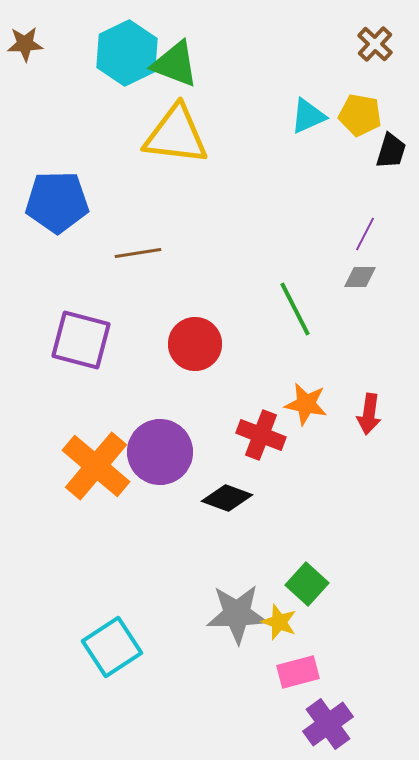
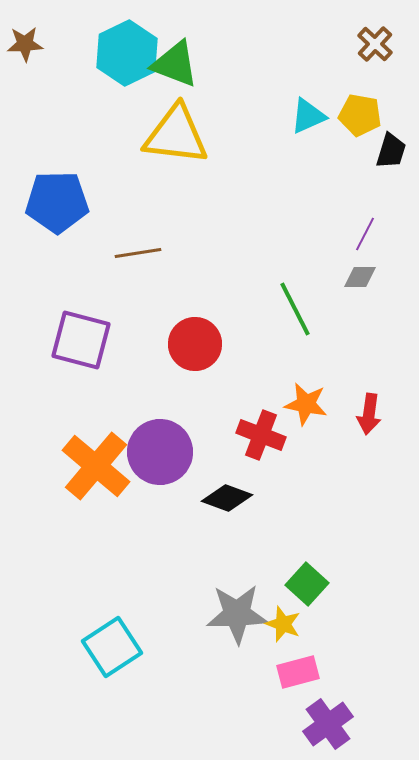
yellow star: moved 4 px right, 2 px down
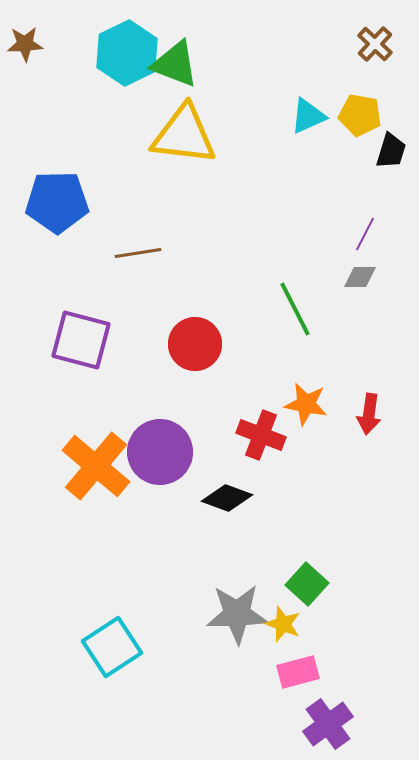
yellow triangle: moved 8 px right
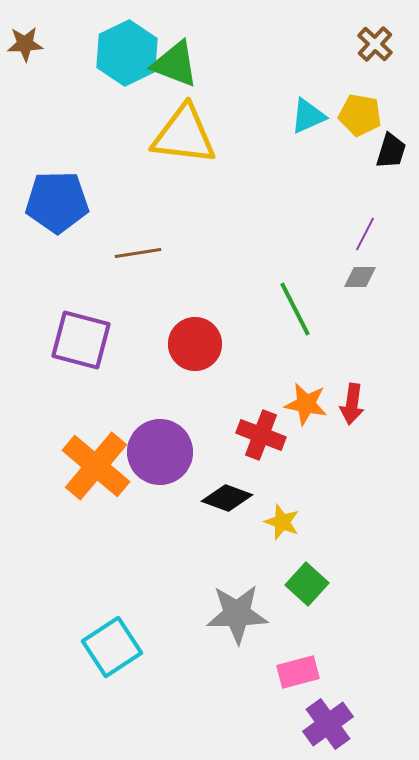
red arrow: moved 17 px left, 10 px up
yellow star: moved 1 px left, 102 px up
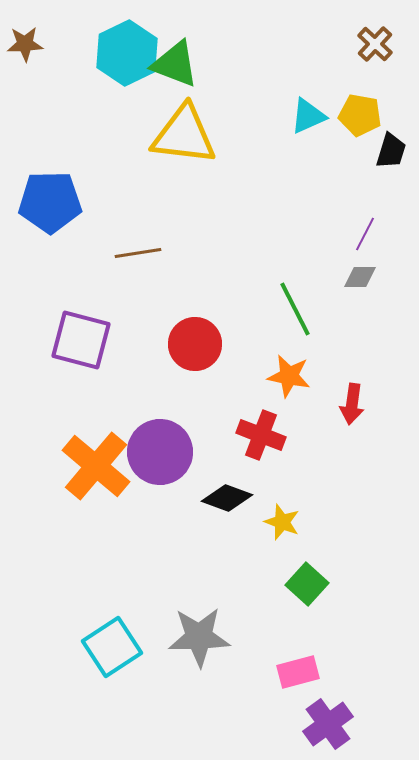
blue pentagon: moved 7 px left
orange star: moved 17 px left, 28 px up
gray star: moved 38 px left, 23 px down
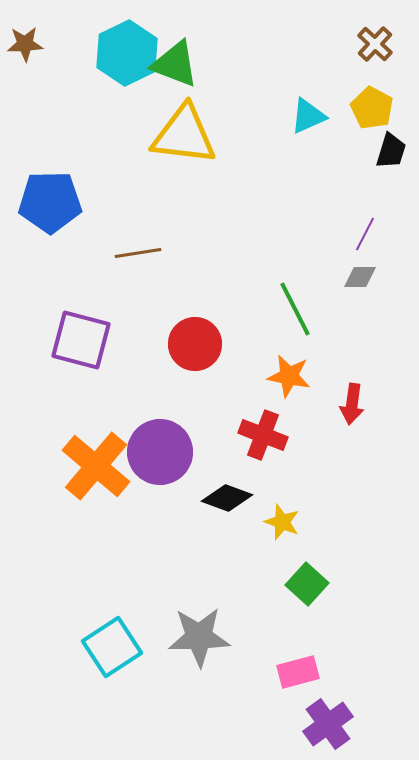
yellow pentagon: moved 12 px right, 7 px up; rotated 18 degrees clockwise
red cross: moved 2 px right
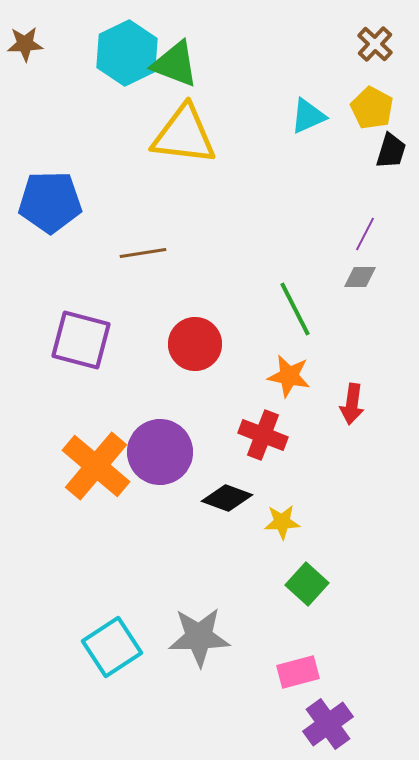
brown line: moved 5 px right
yellow star: rotated 24 degrees counterclockwise
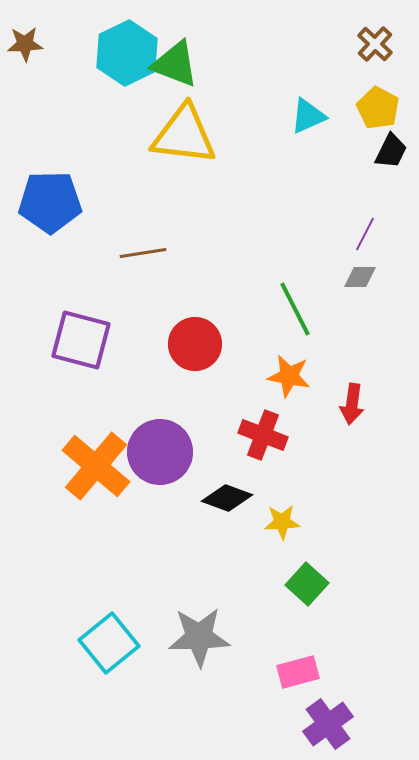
yellow pentagon: moved 6 px right
black trapezoid: rotated 9 degrees clockwise
cyan square: moved 3 px left, 4 px up; rotated 6 degrees counterclockwise
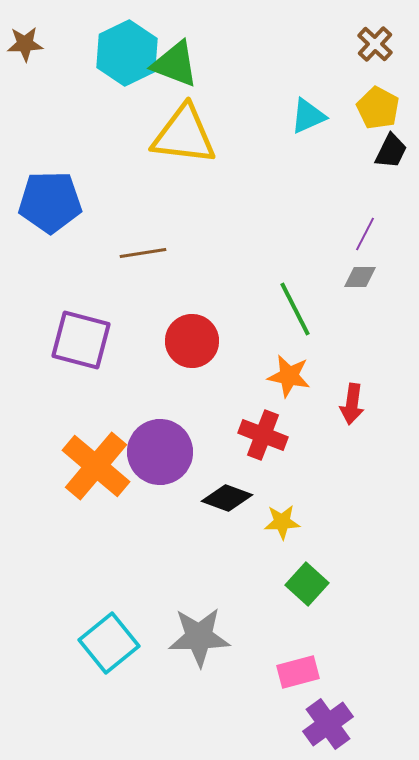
red circle: moved 3 px left, 3 px up
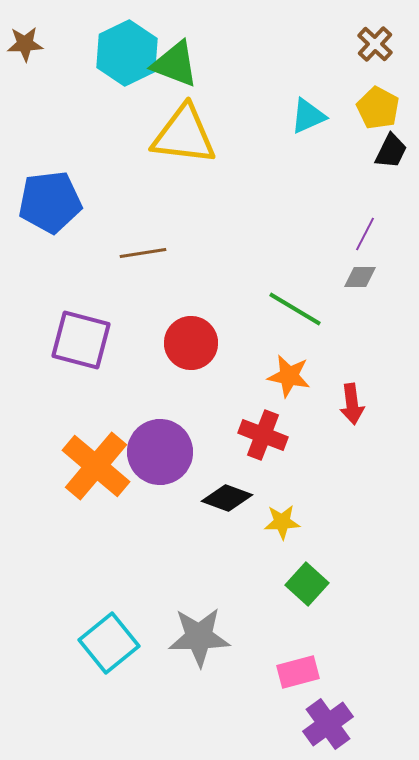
blue pentagon: rotated 6 degrees counterclockwise
green line: rotated 32 degrees counterclockwise
red circle: moved 1 px left, 2 px down
red arrow: rotated 15 degrees counterclockwise
